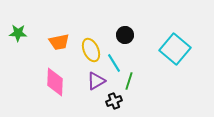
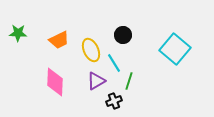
black circle: moved 2 px left
orange trapezoid: moved 2 px up; rotated 15 degrees counterclockwise
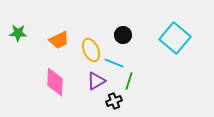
cyan square: moved 11 px up
cyan line: rotated 36 degrees counterclockwise
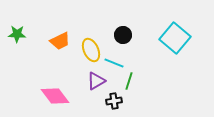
green star: moved 1 px left, 1 px down
orange trapezoid: moved 1 px right, 1 px down
pink diamond: moved 14 px down; rotated 40 degrees counterclockwise
black cross: rotated 14 degrees clockwise
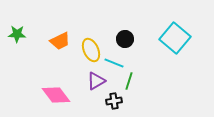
black circle: moved 2 px right, 4 px down
pink diamond: moved 1 px right, 1 px up
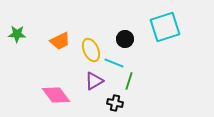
cyan square: moved 10 px left, 11 px up; rotated 32 degrees clockwise
purple triangle: moved 2 px left
black cross: moved 1 px right, 2 px down; rotated 21 degrees clockwise
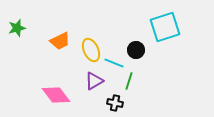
green star: moved 6 px up; rotated 18 degrees counterclockwise
black circle: moved 11 px right, 11 px down
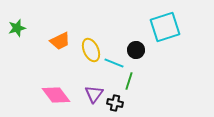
purple triangle: moved 13 px down; rotated 24 degrees counterclockwise
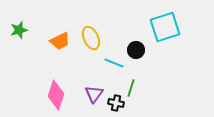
green star: moved 2 px right, 2 px down
yellow ellipse: moved 12 px up
green line: moved 2 px right, 7 px down
pink diamond: rotated 56 degrees clockwise
black cross: moved 1 px right
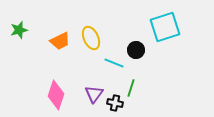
black cross: moved 1 px left
